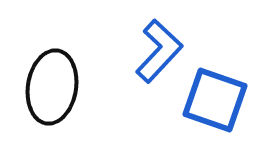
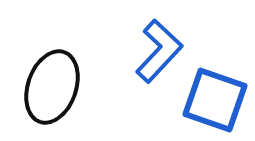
black ellipse: rotated 10 degrees clockwise
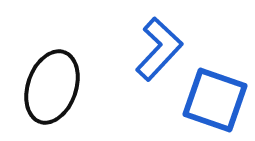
blue L-shape: moved 2 px up
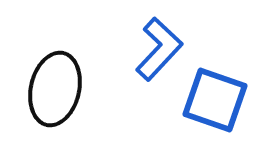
black ellipse: moved 3 px right, 2 px down; rotated 6 degrees counterclockwise
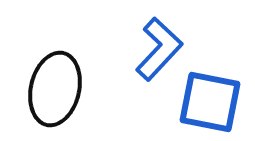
blue square: moved 5 px left, 2 px down; rotated 8 degrees counterclockwise
